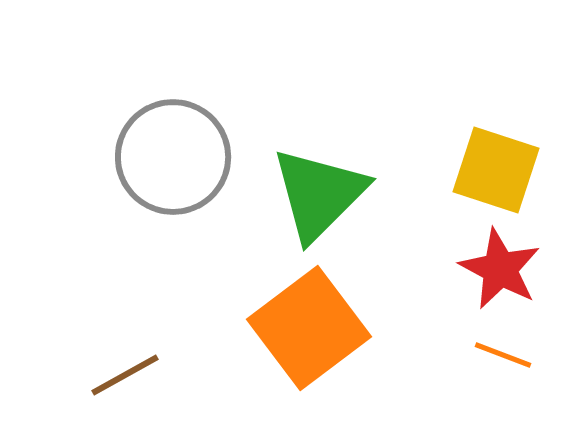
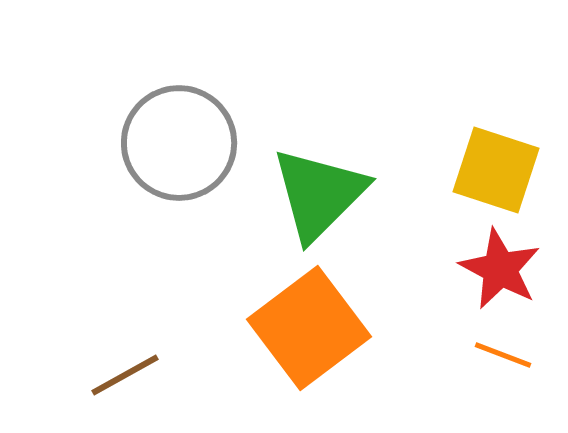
gray circle: moved 6 px right, 14 px up
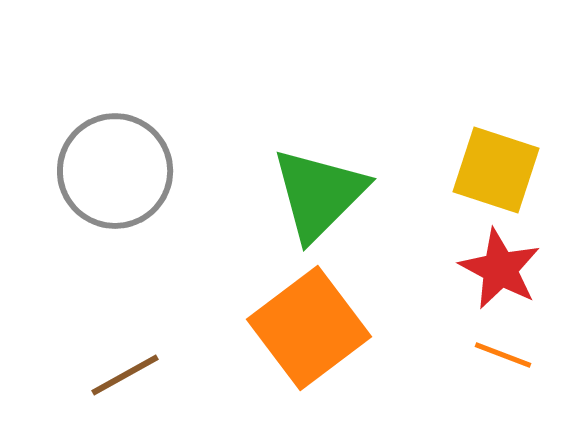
gray circle: moved 64 px left, 28 px down
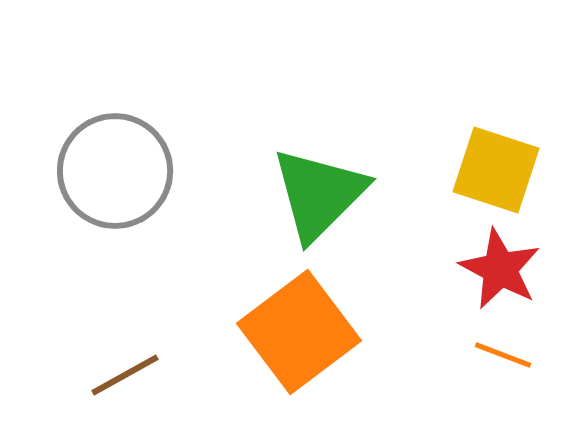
orange square: moved 10 px left, 4 px down
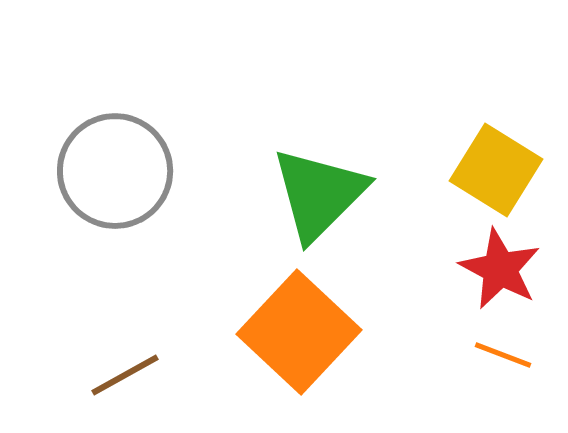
yellow square: rotated 14 degrees clockwise
orange square: rotated 10 degrees counterclockwise
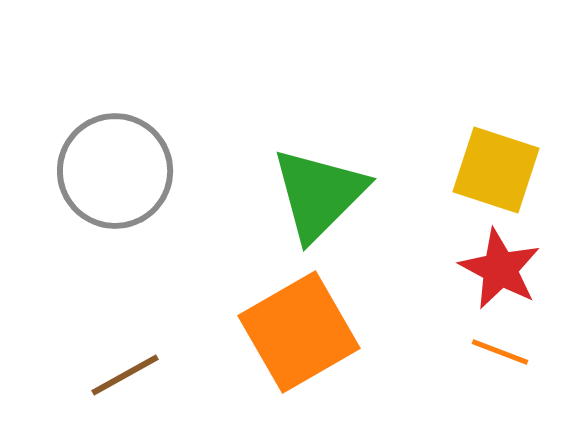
yellow square: rotated 14 degrees counterclockwise
orange square: rotated 17 degrees clockwise
orange line: moved 3 px left, 3 px up
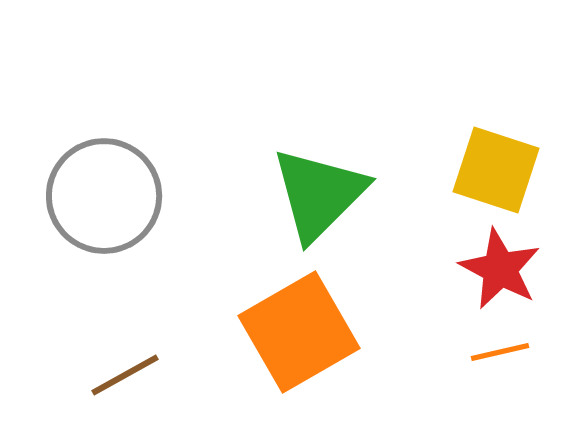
gray circle: moved 11 px left, 25 px down
orange line: rotated 34 degrees counterclockwise
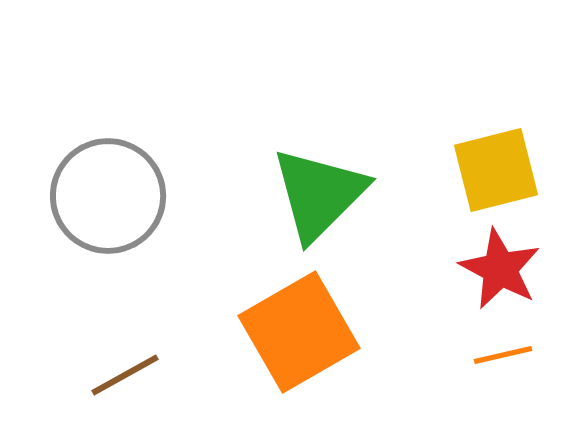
yellow square: rotated 32 degrees counterclockwise
gray circle: moved 4 px right
orange line: moved 3 px right, 3 px down
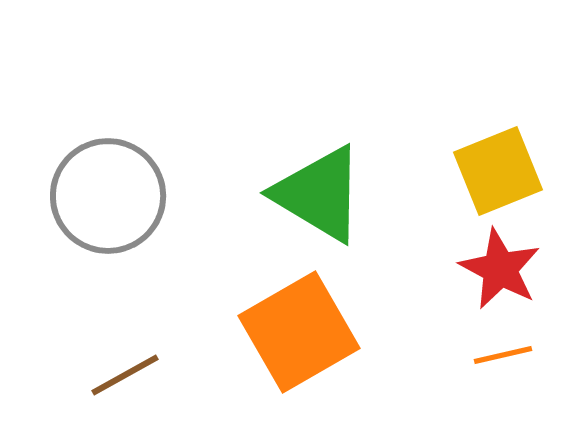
yellow square: moved 2 px right, 1 px down; rotated 8 degrees counterclockwise
green triangle: rotated 44 degrees counterclockwise
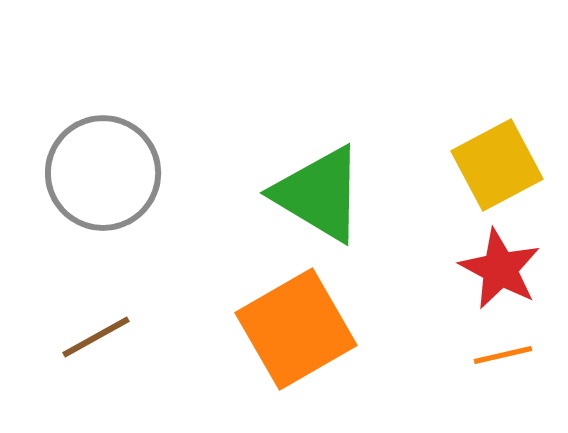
yellow square: moved 1 px left, 6 px up; rotated 6 degrees counterclockwise
gray circle: moved 5 px left, 23 px up
orange square: moved 3 px left, 3 px up
brown line: moved 29 px left, 38 px up
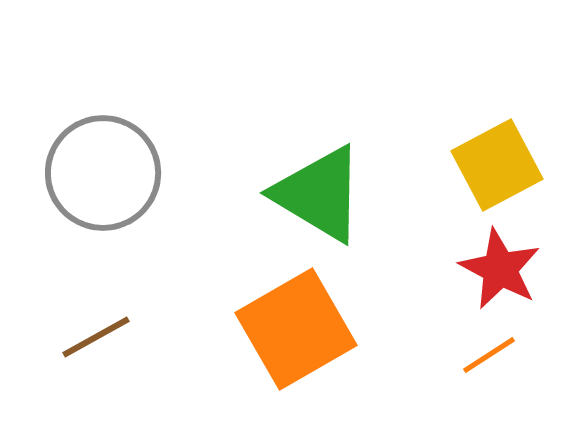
orange line: moved 14 px left; rotated 20 degrees counterclockwise
